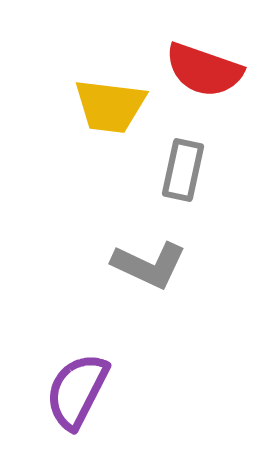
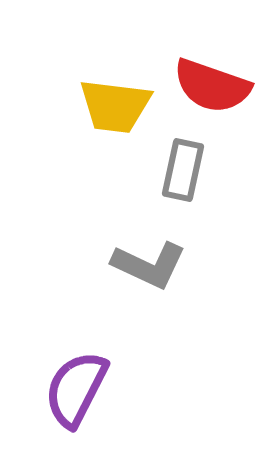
red semicircle: moved 8 px right, 16 px down
yellow trapezoid: moved 5 px right
purple semicircle: moved 1 px left, 2 px up
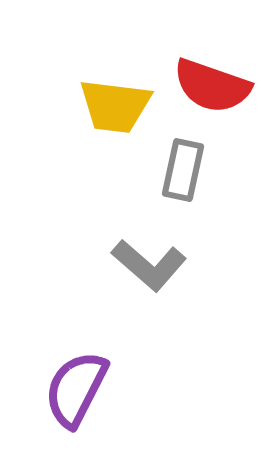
gray L-shape: rotated 16 degrees clockwise
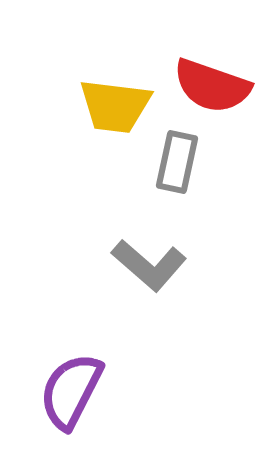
gray rectangle: moved 6 px left, 8 px up
purple semicircle: moved 5 px left, 2 px down
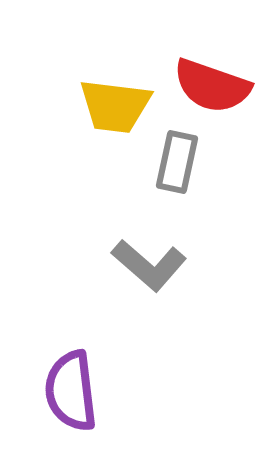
purple semicircle: rotated 34 degrees counterclockwise
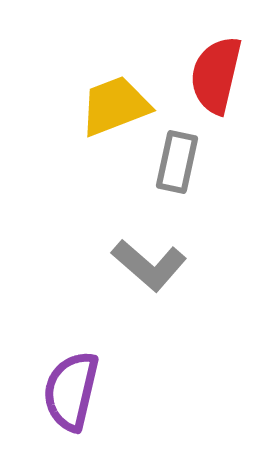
red semicircle: moved 4 px right, 11 px up; rotated 84 degrees clockwise
yellow trapezoid: rotated 152 degrees clockwise
purple semicircle: rotated 20 degrees clockwise
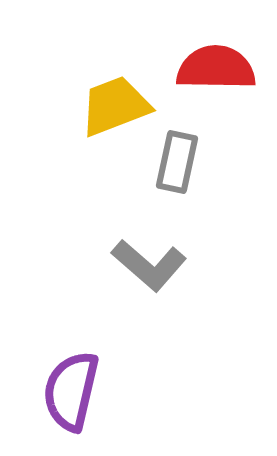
red semicircle: moved 7 px up; rotated 78 degrees clockwise
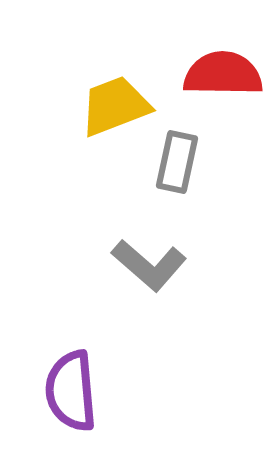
red semicircle: moved 7 px right, 6 px down
purple semicircle: rotated 18 degrees counterclockwise
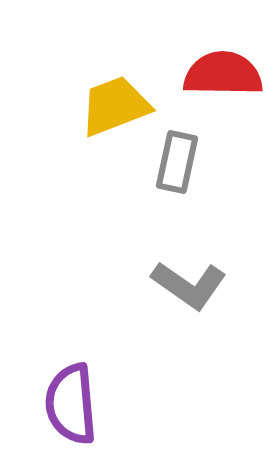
gray L-shape: moved 40 px right, 20 px down; rotated 6 degrees counterclockwise
purple semicircle: moved 13 px down
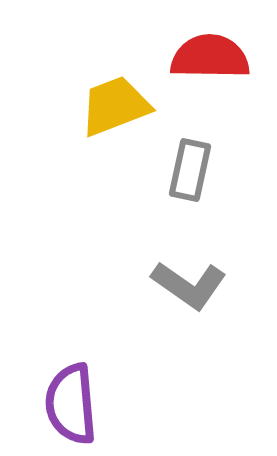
red semicircle: moved 13 px left, 17 px up
gray rectangle: moved 13 px right, 8 px down
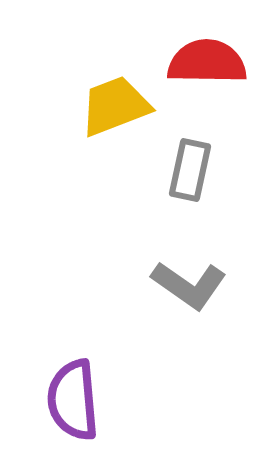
red semicircle: moved 3 px left, 5 px down
purple semicircle: moved 2 px right, 4 px up
